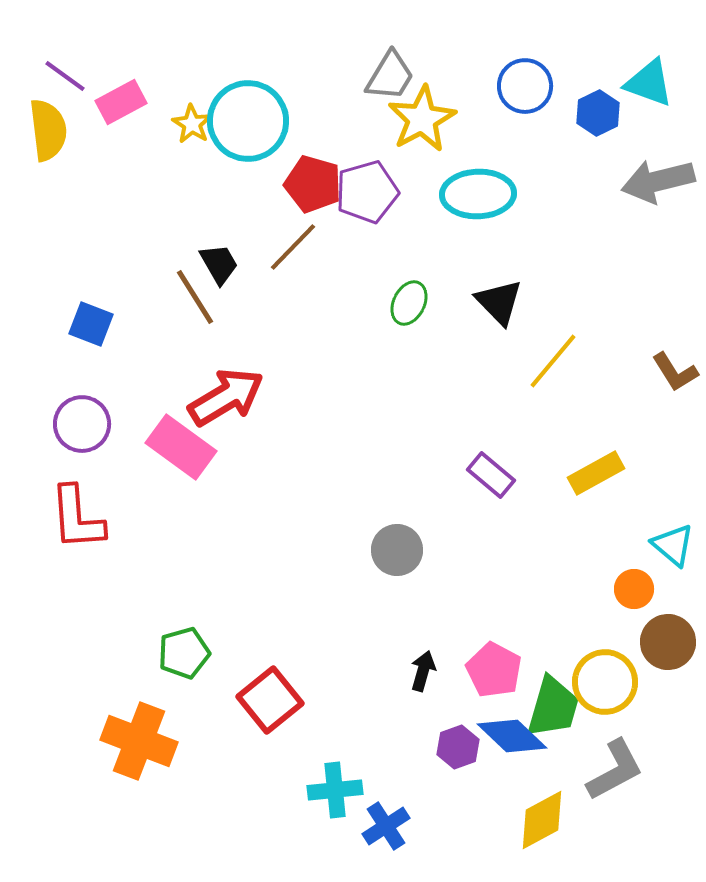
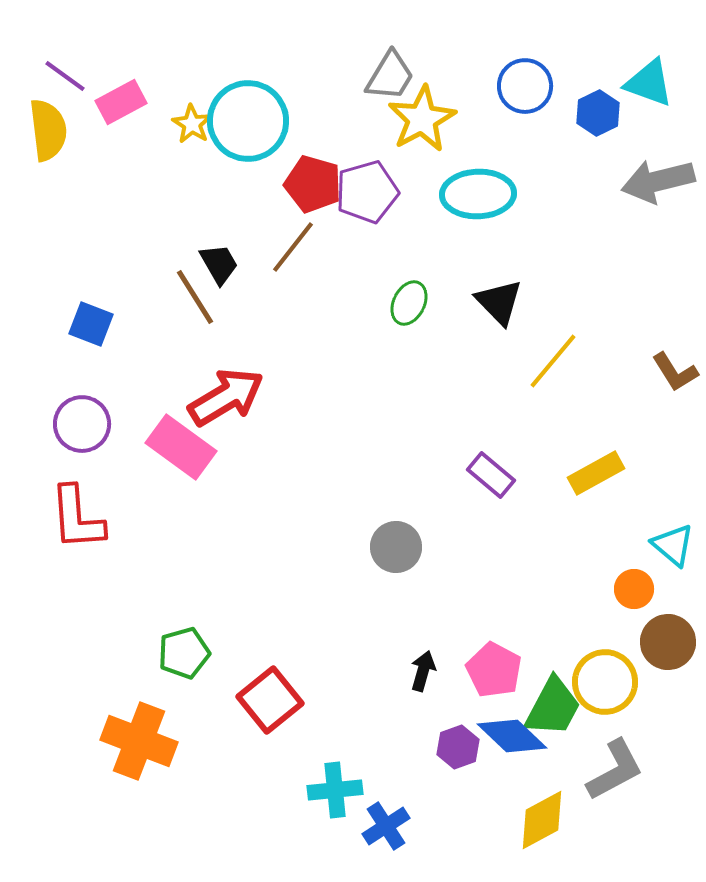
brown line at (293, 247): rotated 6 degrees counterclockwise
gray circle at (397, 550): moved 1 px left, 3 px up
green trapezoid at (553, 707): rotated 12 degrees clockwise
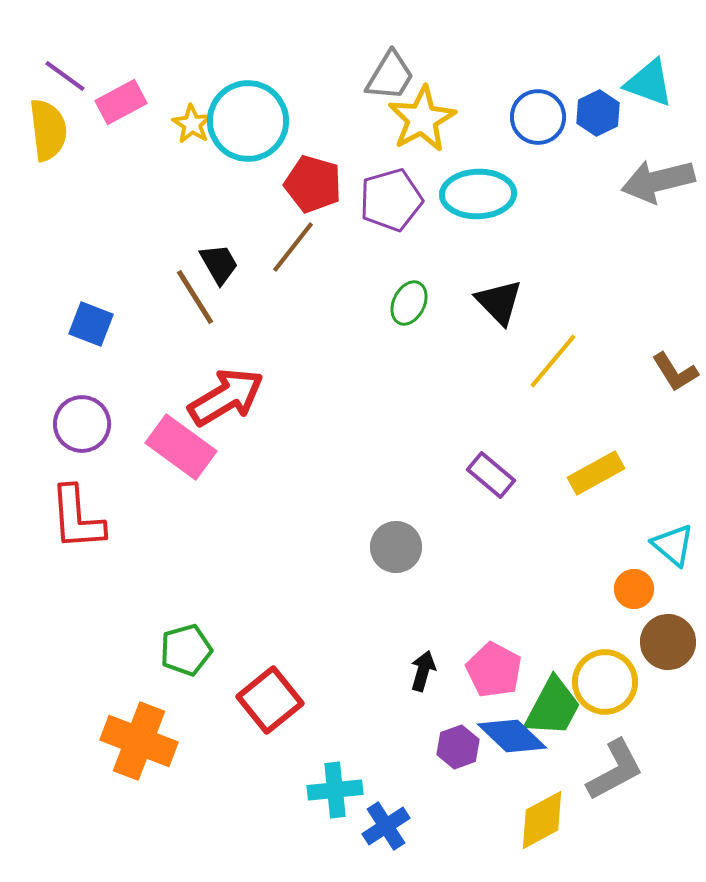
blue circle at (525, 86): moved 13 px right, 31 px down
purple pentagon at (367, 192): moved 24 px right, 8 px down
green pentagon at (184, 653): moved 2 px right, 3 px up
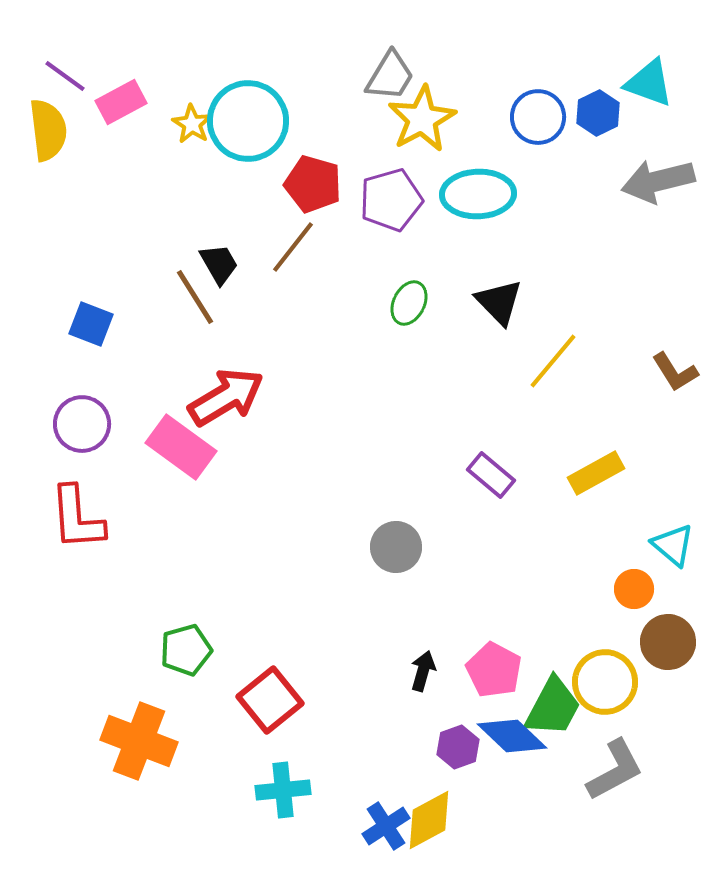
cyan cross at (335, 790): moved 52 px left
yellow diamond at (542, 820): moved 113 px left
